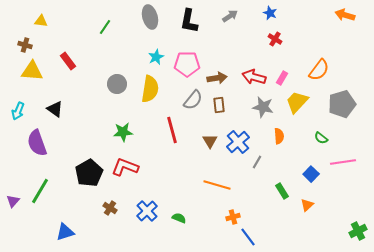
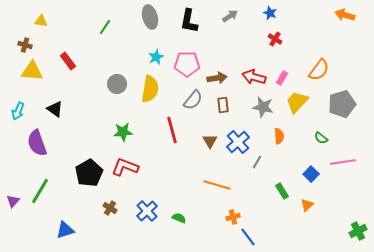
brown rectangle at (219, 105): moved 4 px right
blue triangle at (65, 232): moved 2 px up
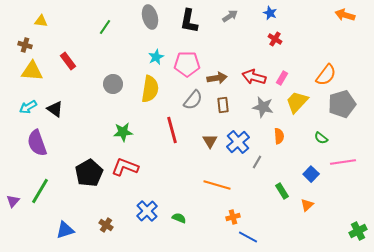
orange semicircle at (319, 70): moved 7 px right, 5 px down
gray circle at (117, 84): moved 4 px left
cyan arrow at (18, 111): moved 10 px right, 4 px up; rotated 36 degrees clockwise
brown cross at (110, 208): moved 4 px left, 17 px down
blue line at (248, 237): rotated 24 degrees counterclockwise
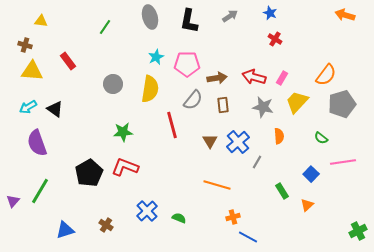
red line at (172, 130): moved 5 px up
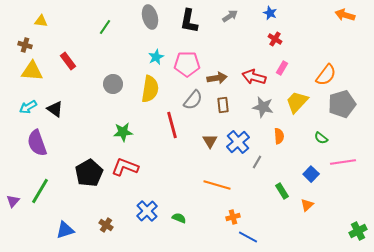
pink rectangle at (282, 78): moved 10 px up
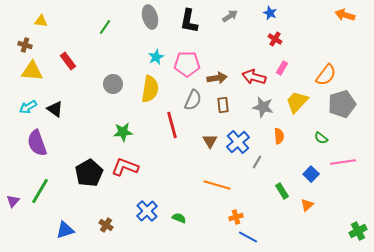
gray semicircle at (193, 100): rotated 15 degrees counterclockwise
orange cross at (233, 217): moved 3 px right
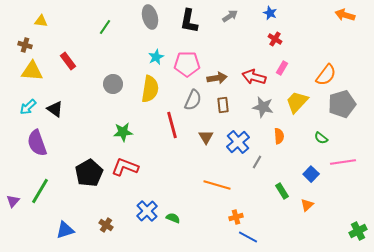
cyan arrow at (28, 107): rotated 12 degrees counterclockwise
brown triangle at (210, 141): moved 4 px left, 4 px up
green semicircle at (179, 218): moved 6 px left
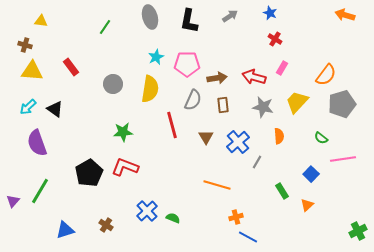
red rectangle at (68, 61): moved 3 px right, 6 px down
pink line at (343, 162): moved 3 px up
